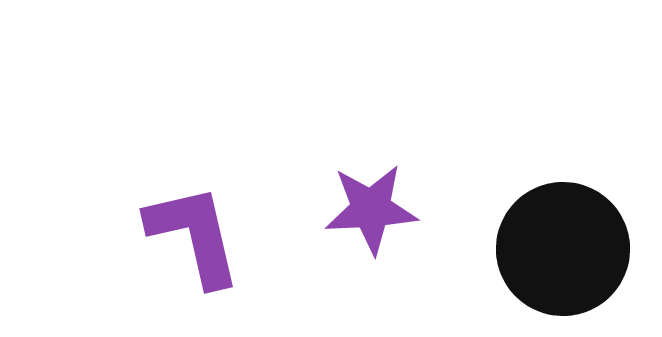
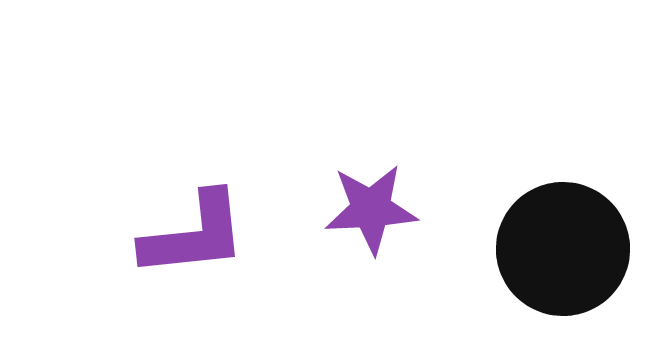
purple L-shape: rotated 97 degrees clockwise
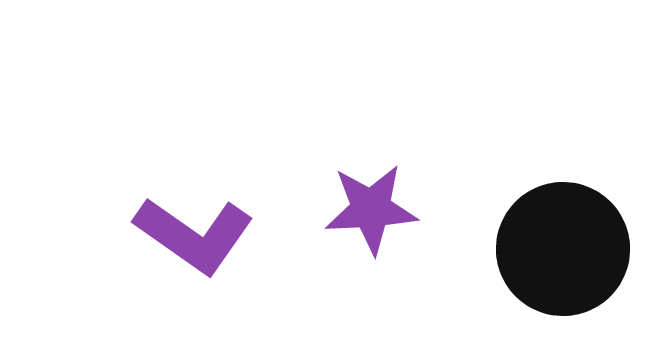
purple L-shape: rotated 41 degrees clockwise
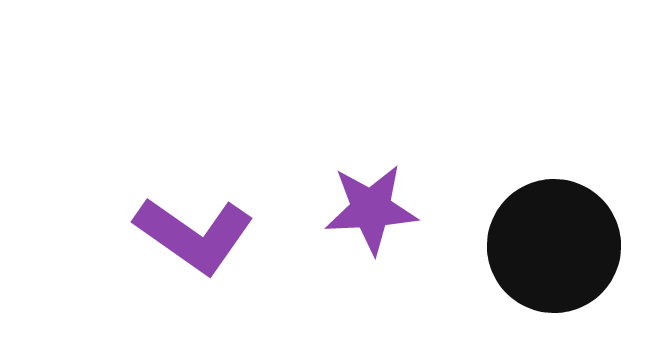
black circle: moved 9 px left, 3 px up
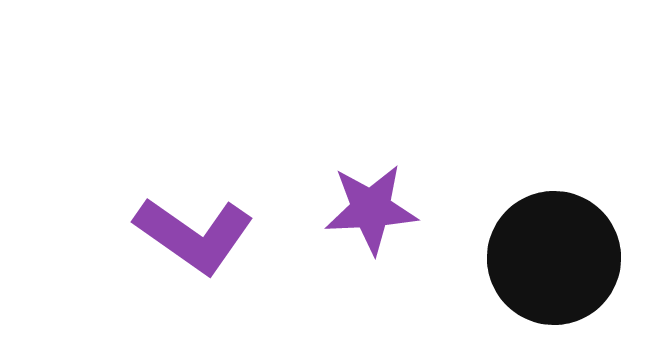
black circle: moved 12 px down
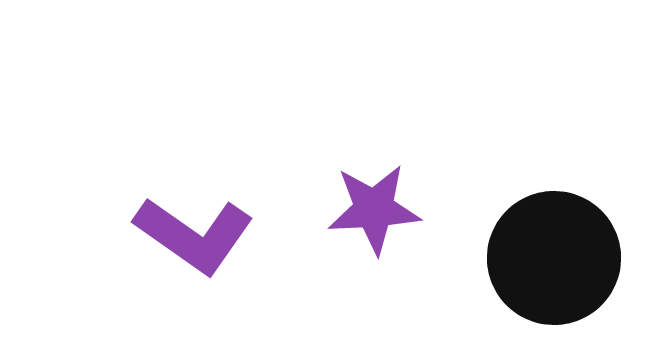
purple star: moved 3 px right
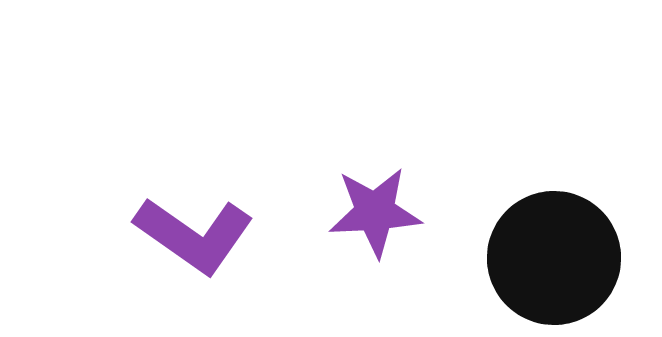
purple star: moved 1 px right, 3 px down
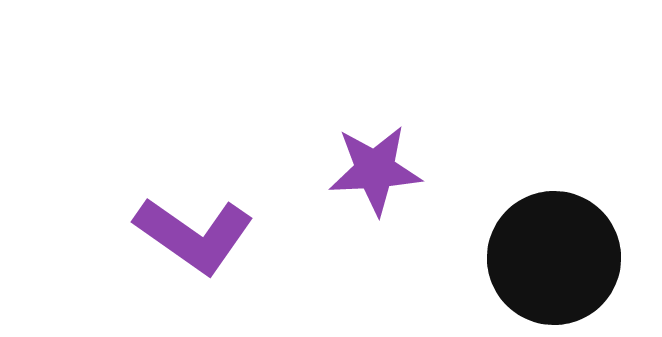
purple star: moved 42 px up
